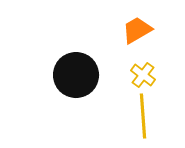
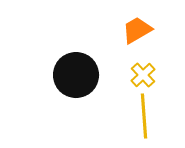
yellow cross: rotated 10 degrees clockwise
yellow line: moved 1 px right
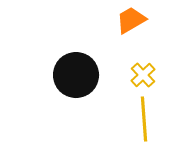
orange trapezoid: moved 6 px left, 10 px up
yellow line: moved 3 px down
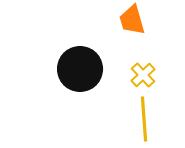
orange trapezoid: moved 1 px right; rotated 76 degrees counterclockwise
black circle: moved 4 px right, 6 px up
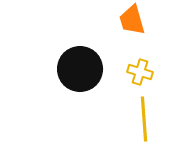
yellow cross: moved 3 px left, 3 px up; rotated 30 degrees counterclockwise
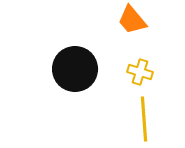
orange trapezoid: rotated 24 degrees counterclockwise
black circle: moved 5 px left
